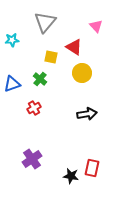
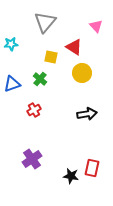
cyan star: moved 1 px left, 4 px down
red cross: moved 2 px down
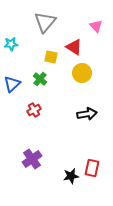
blue triangle: rotated 24 degrees counterclockwise
black star: rotated 21 degrees counterclockwise
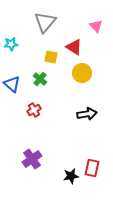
blue triangle: rotated 36 degrees counterclockwise
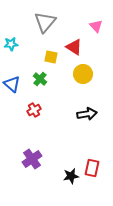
yellow circle: moved 1 px right, 1 px down
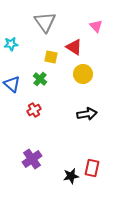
gray triangle: rotated 15 degrees counterclockwise
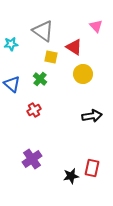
gray triangle: moved 2 px left, 9 px down; rotated 20 degrees counterclockwise
black arrow: moved 5 px right, 2 px down
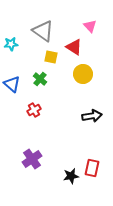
pink triangle: moved 6 px left
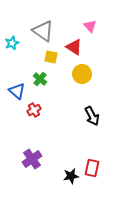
cyan star: moved 1 px right, 1 px up; rotated 16 degrees counterclockwise
yellow circle: moved 1 px left
blue triangle: moved 5 px right, 7 px down
black arrow: rotated 72 degrees clockwise
